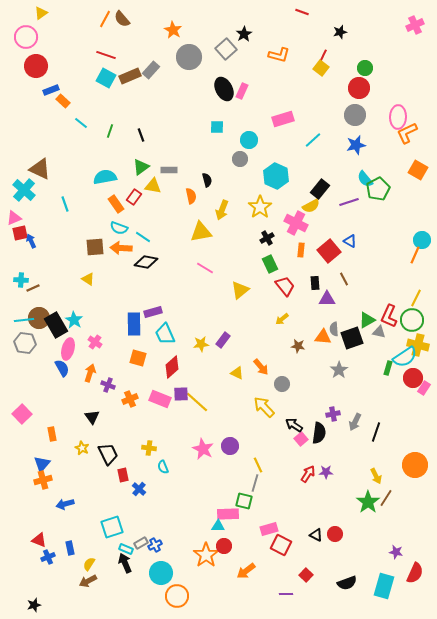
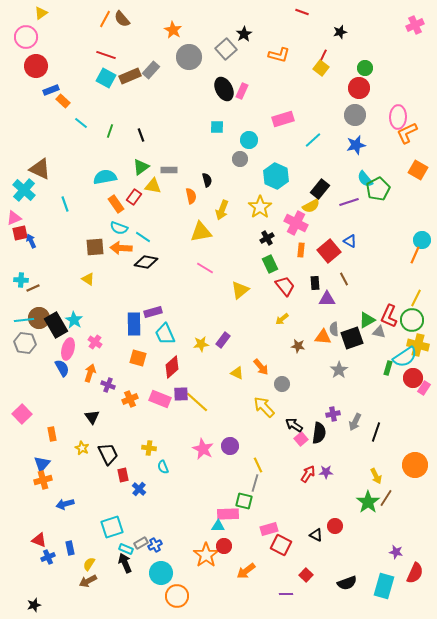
red circle at (335, 534): moved 8 px up
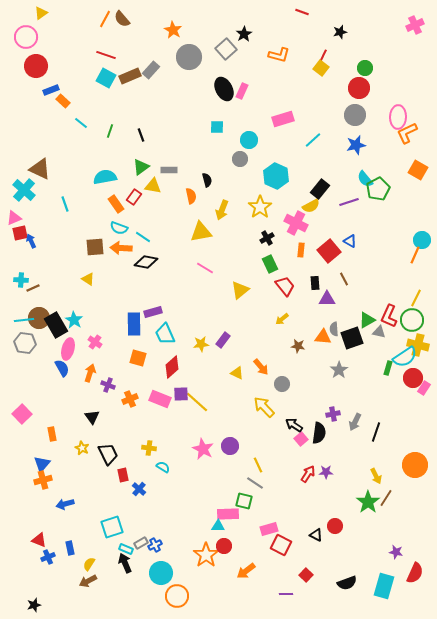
cyan semicircle at (163, 467): rotated 144 degrees clockwise
gray line at (255, 483): rotated 72 degrees counterclockwise
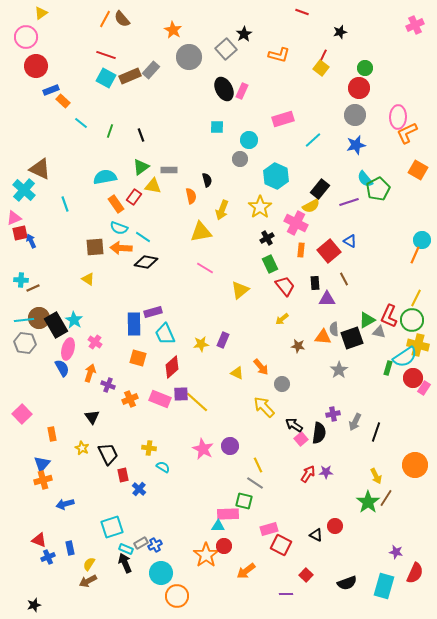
purple rectangle at (223, 340): rotated 14 degrees counterclockwise
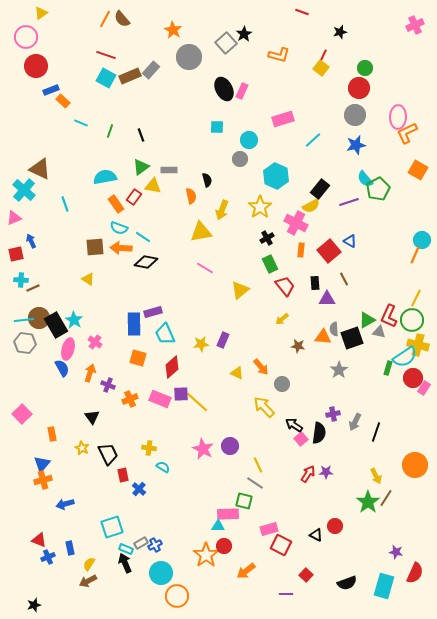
gray square at (226, 49): moved 6 px up
cyan line at (81, 123): rotated 16 degrees counterclockwise
red square at (20, 233): moved 4 px left, 21 px down
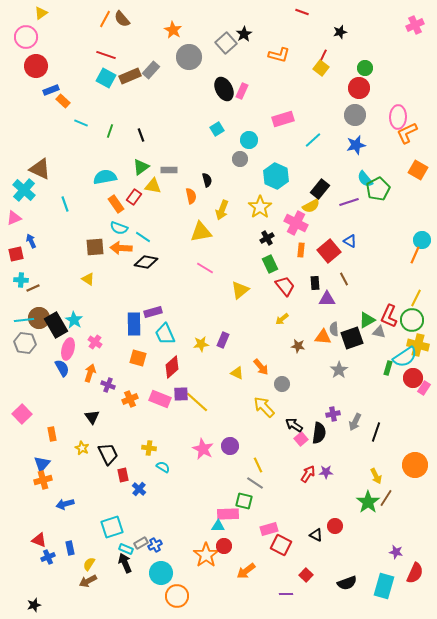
cyan square at (217, 127): moved 2 px down; rotated 32 degrees counterclockwise
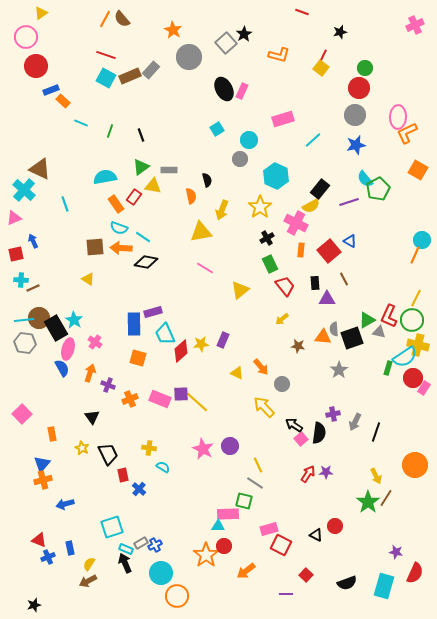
blue arrow at (31, 241): moved 2 px right
black rectangle at (56, 325): moved 3 px down
red diamond at (172, 367): moved 9 px right, 16 px up
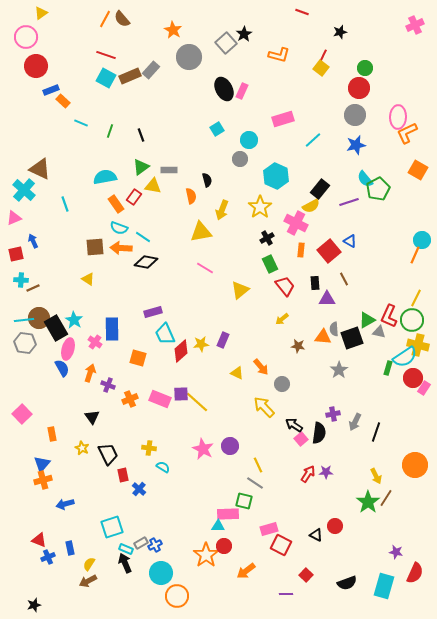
blue rectangle at (134, 324): moved 22 px left, 5 px down
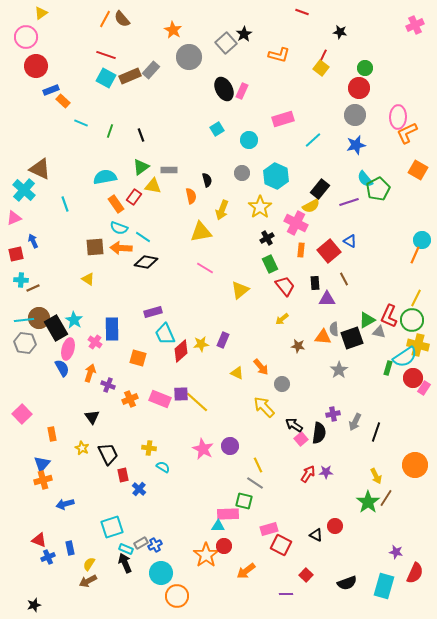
black star at (340, 32): rotated 24 degrees clockwise
gray circle at (240, 159): moved 2 px right, 14 px down
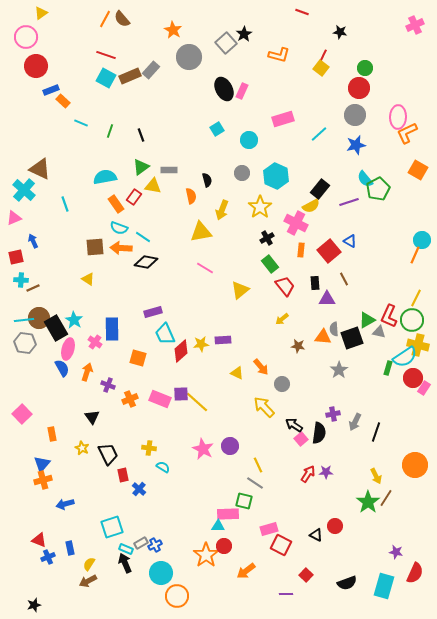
cyan line at (313, 140): moved 6 px right, 6 px up
red square at (16, 254): moved 3 px down
green rectangle at (270, 264): rotated 12 degrees counterclockwise
purple rectangle at (223, 340): rotated 63 degrees clockwise
orange arrow at (90, 373): moved 3 px left, 1 px up
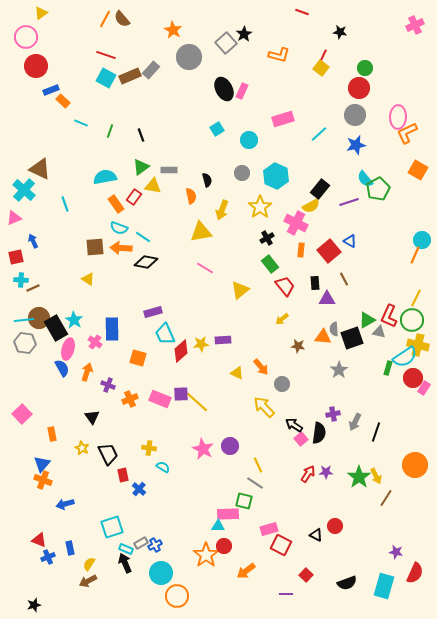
orange cross at (43, 480): rotated 36 degrees clockwise
green star at (368, 502): moved 9 px left, 25 px up
